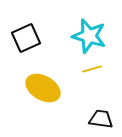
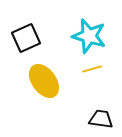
yellow ellipse: moved 1 px right, 7 px up; rotated 24 degrees clockwise
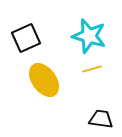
yellow ellipse: moved 1 px up
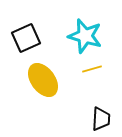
cyan star: moved 4 px left
yellow ellipse: moved 1 px left
black trapezoid: rotated 85 degrees clockwise
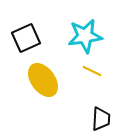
cyan star: rotated 24 degrees counterclockwise
yellow line: moved 2 px down; rotated 42 degrees clockwise
